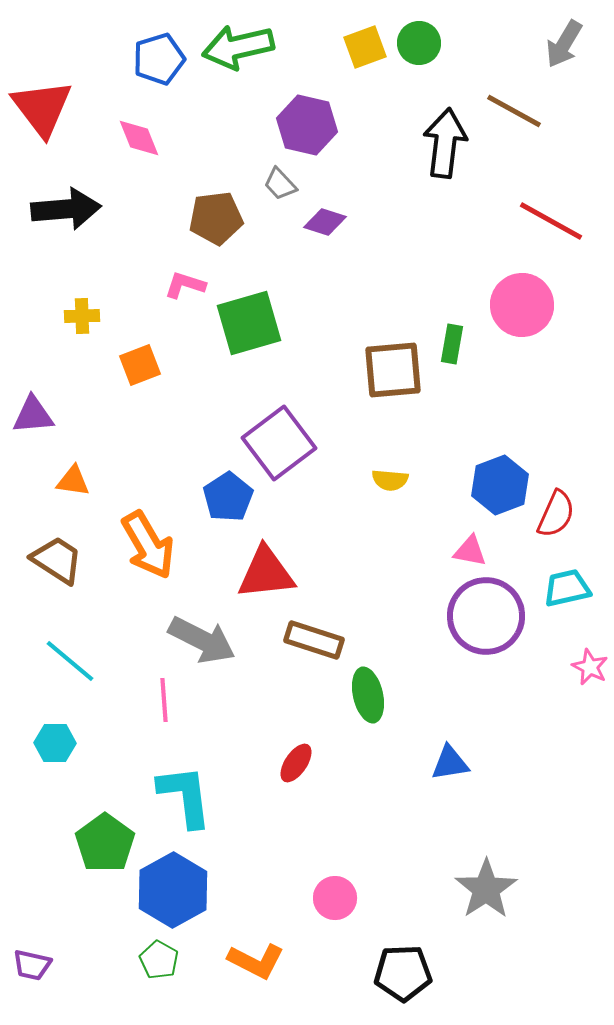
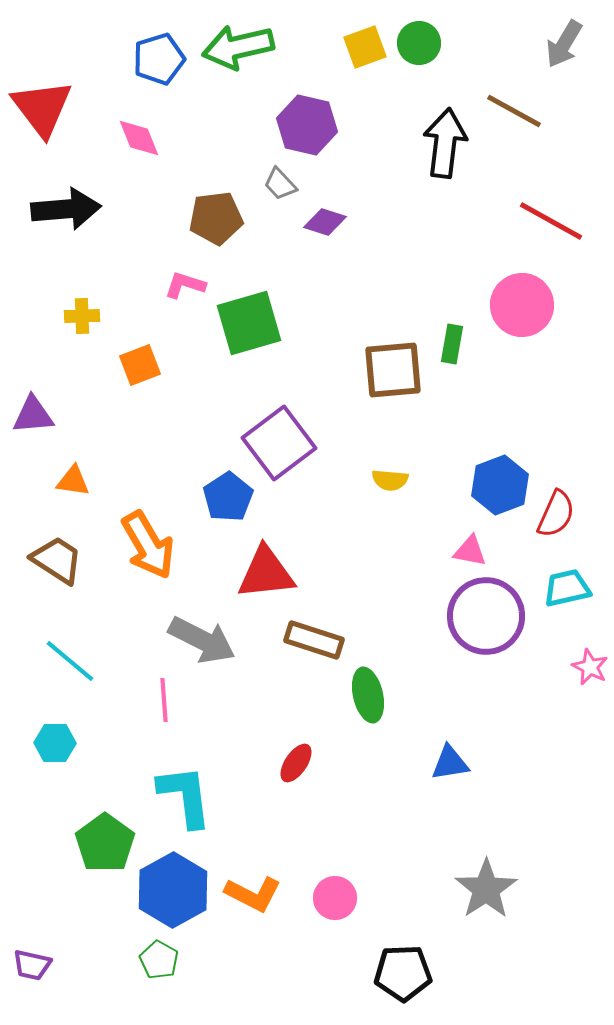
orange L-shape at (256, 961): moved 3 px left, 67 px up
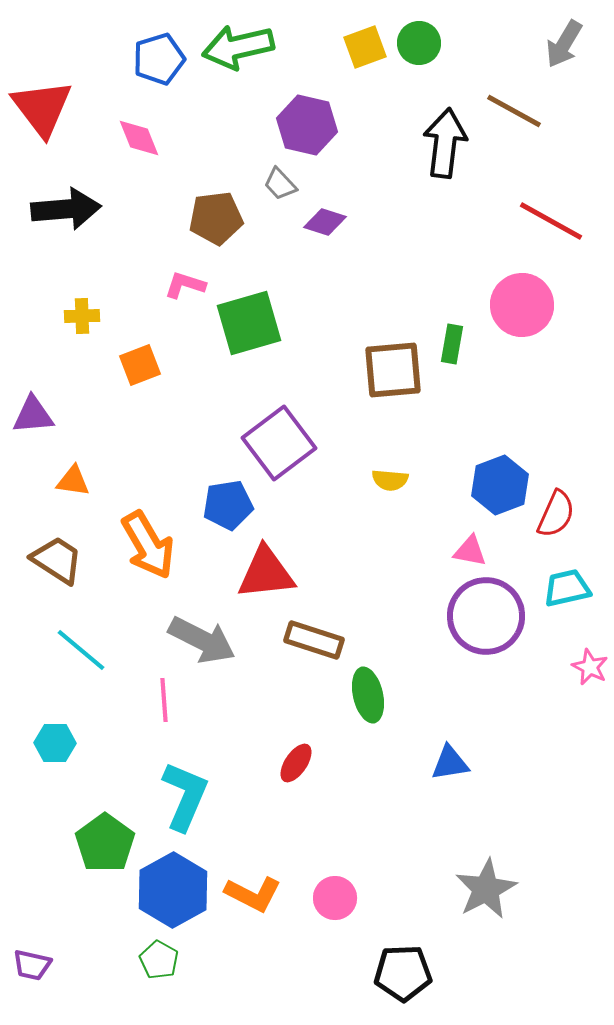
blue pentagon at (228, 497): moved 8 px down; rotated 24 degrees clockwise
cyan line at (70, 661): moved 11 px right, 11 px up
cyan L-shape at (185, 796): rotated 30 degrees clockwise
gray star at (486, 889): rotated 6 degrees clockwise
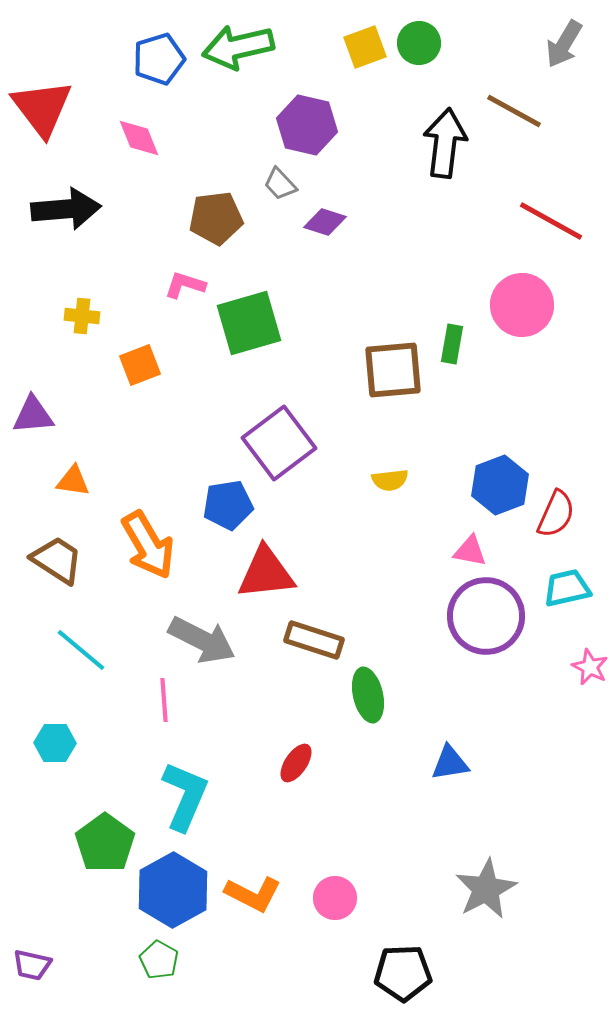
yellow cross at (82, 316): rotated 8 degrees clockwise
yellow semicircle at (390, 480): rotated 12 degrees counterclockwise
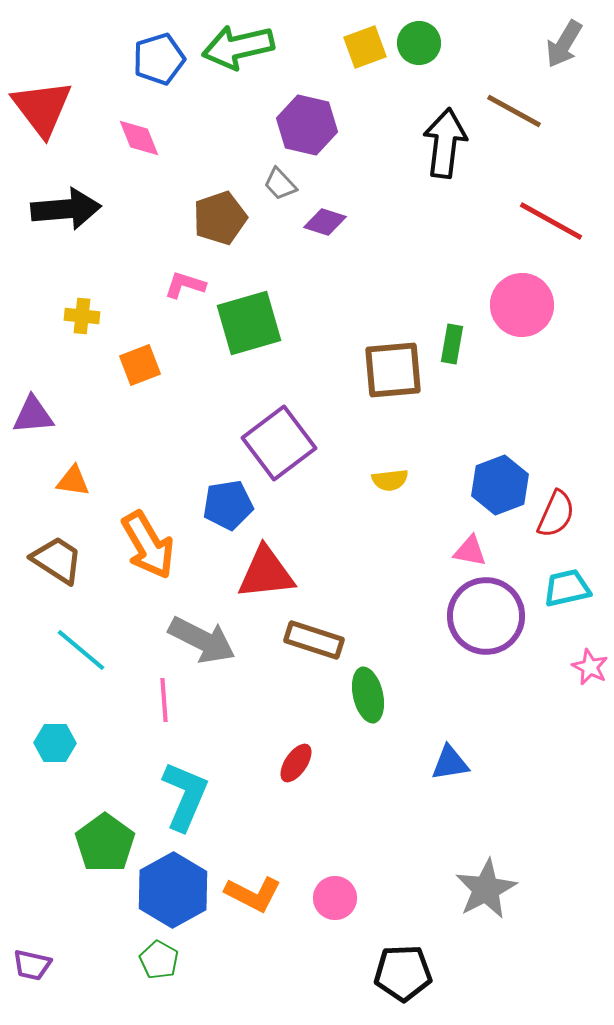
brown pentagon at (216, 218): moved 4 px right; rotated 12 degrees counterclockwise
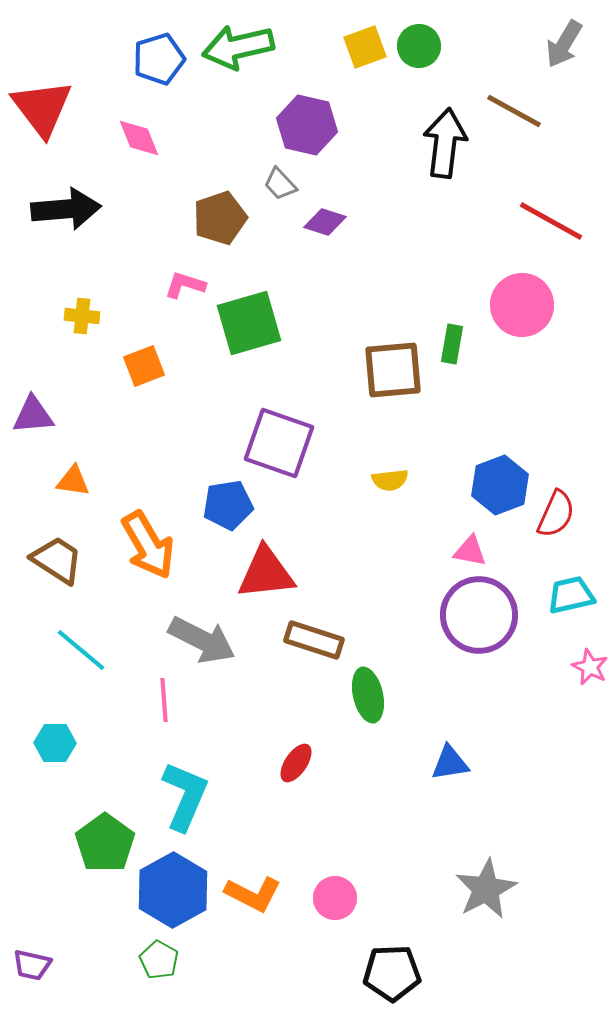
green circle at (419, 43): moved 3 px down
orange square at (140, 365): moved 4 px right, 1 px down
purple square at (279, 443): rotated 34 degrees counterclockwise
cyan trapezoid at (567, 588): moved 4 px right, 7 px down
purple circle at (486, 616): moved 7 px left, 1 px up
black pentagon at (403, 973): moved 11 px left
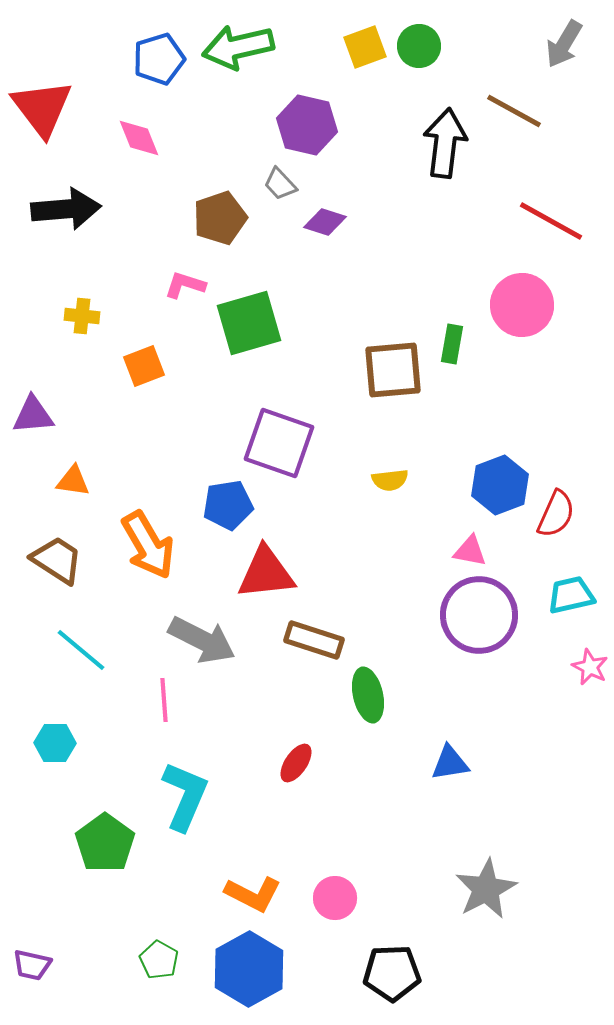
blue hexagon at (173, 890): moved 76 px right, 79 px down
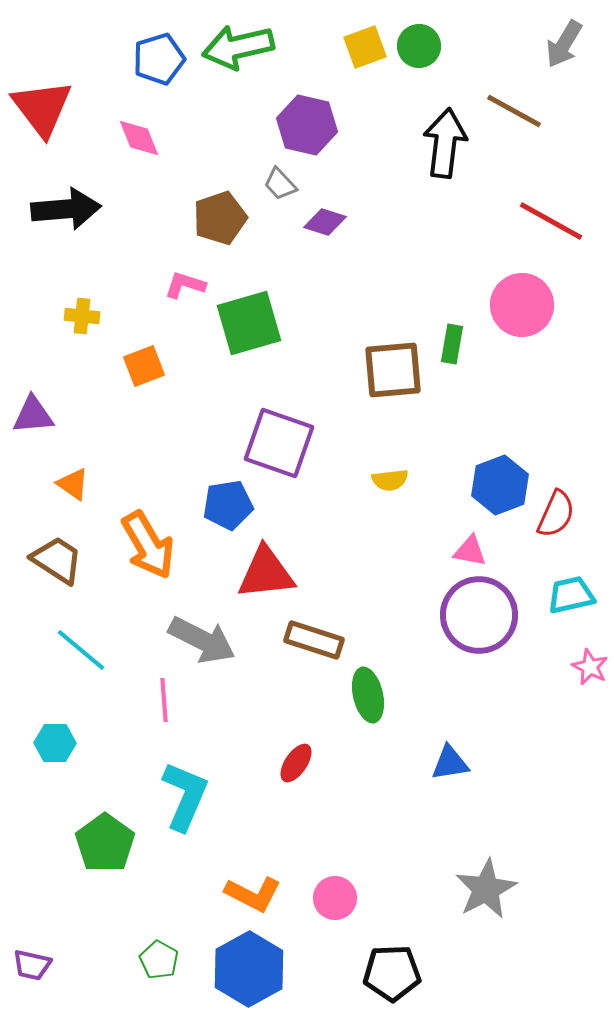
orange triangle at (73, 481): moved 3 px down; rotated 27 degrees clockwise
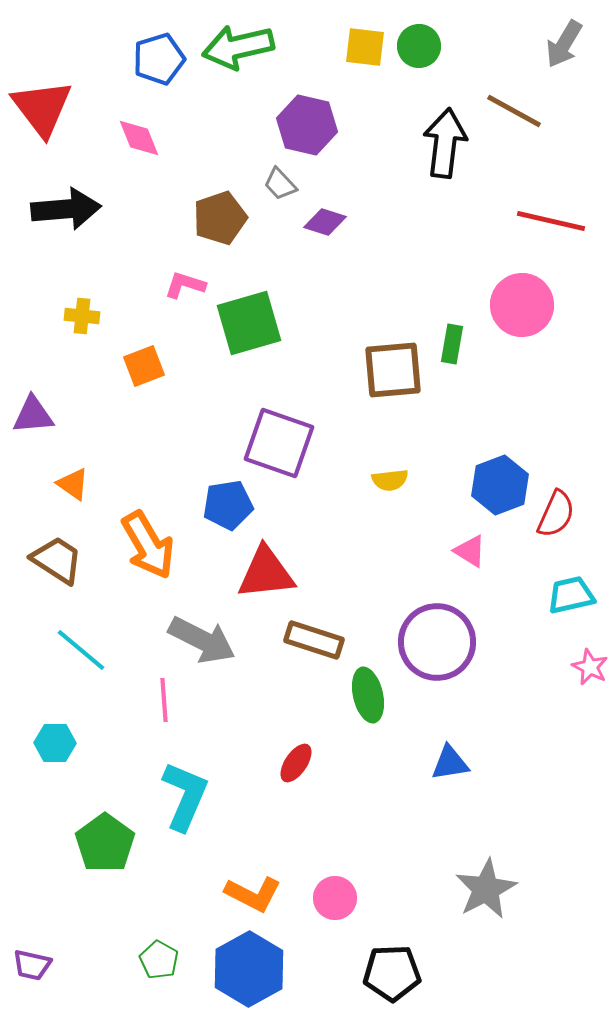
yellow square at (365, 47): rotated 27 degrees clockwise
red line at (551, 221): rotated 16 degrees counterclockwise
pink triangle at (470, 551): rotated 21 degrees clockwise
purple circle at (479, 615): moved 42 px left, 27 px down
